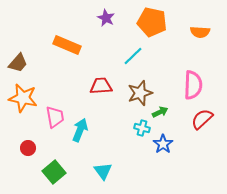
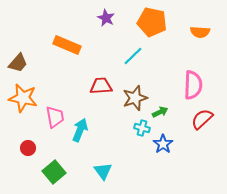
brown star: moved 5 px left, 5 px down
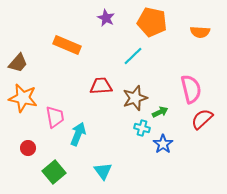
pink semicircle: moved 2 px left, 4 px down; rotated 16 degrees counterclockwise
cyan arrow: moved 2 px left, 4 px down
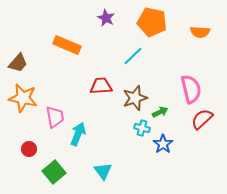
red circle: moved 1 px right, 1 px down
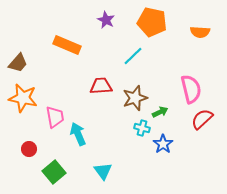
purple star: moved 2 px down
cyan arrow: rotated 45 degrees counterclockwise
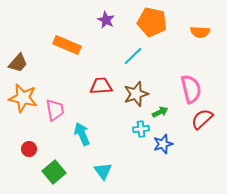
brown star: moved 1 px right, 4 px up
pink trapezoid: moved 7 px up
cyan cross: moved 1 px left, 1 px down; rotated 21 degrees counterclockwise
cyan arrow: moved 4 px right
blue star: rotated 18 degrees clockwise
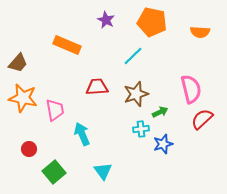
red trapezoid: moved 4 px left, 1 px down
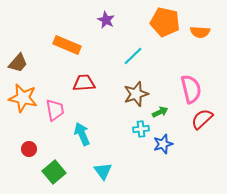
orange pentagon: moved 13 px right
red trapezoid: moved 13 px left, 4 px up
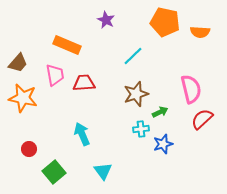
pink trapezoid: moved 35 px up
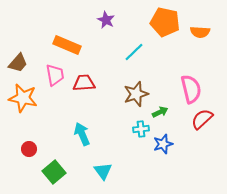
cyan line: moved 1 px right, 4 px up
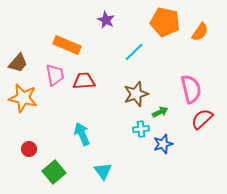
orange semicircle: rotated 60 degrees counterclockwise
red trapezoid: moved 2 px up
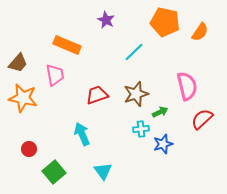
red trapezoid: moved 13 px right, 14 px down; rotated 15 degrees counterclockwise
pink semicircle: moved 4 px left, 3 px up
